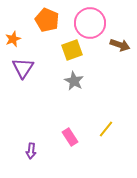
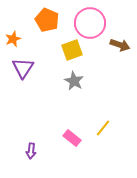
yellow line: moved 3 px left, 1 px up
pink rectangle: moved 2 px right, 1 px down; rotated 18 degrees counterclockwise
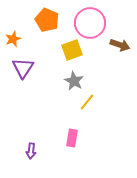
yellow line: moved 16 px left, 26 px up
pink rectangle: rotated 60 degrees clockwise
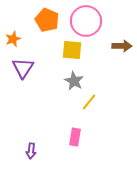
pink circle: moved 4 px left, 2 px up
brown arrow: moved 2 px right, 1 px down; rotated 18 degrees counterclockwise
yellow square: rotated 25 degrees clockwise
yellow line: moved 2 px right
pink rectangle: moved 3 px right, 1 px up
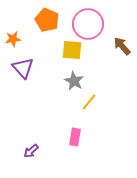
pink circle: moved 2 px right, 3 px down
orange star: rotated 14 degrees clockwise
brown arrow: rotated 132 degrees counterclockwise
purple triangle: rotated 15 degrees counterclockwise
purple arrow: rotated 42 degrees clockwise
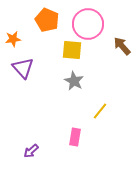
yellow line: moved 11 px right, 9 px down
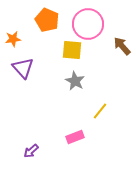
gray star: moved 1 px right
pink rectangle: rotated 60 degrees clockwise
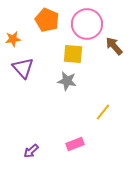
pink circle: moved 1 px left
brown arrow: moved 8 px left
yellow square: moved 1 px right, 4 px down
gray star: moved 8 px left; rotated 18 degrees counterclockwise
yellow line: moved 3 px right, 1 px down
pink rectangle: moved 7 px down
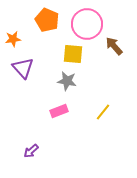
pink rectangle: moved 16 px left, 33 px up
